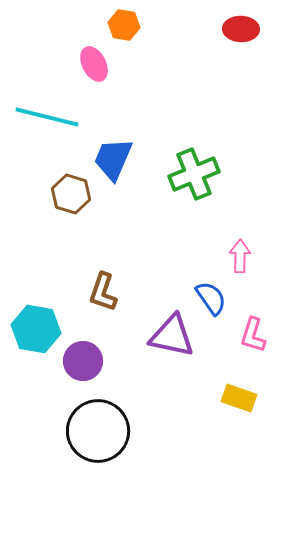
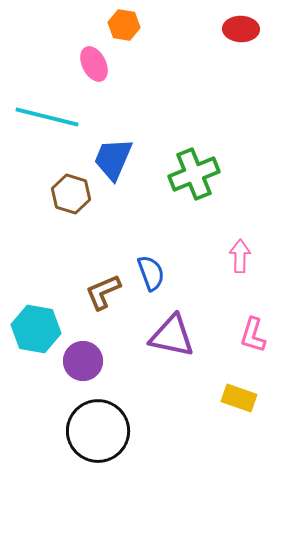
brown L-shape: rotated 48 degrees clockwise
blue semicircle: moved 60 px left, 25 px up; rotated 15 degrees clockwise
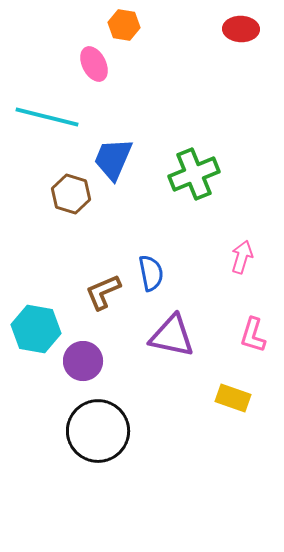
pink arrow: moved 2 px right, 1 px down; rotated 16 degrees clockwise
blue semicircle: rotated 9 degrees clockwise
yellow rectangle: moved 6 px left
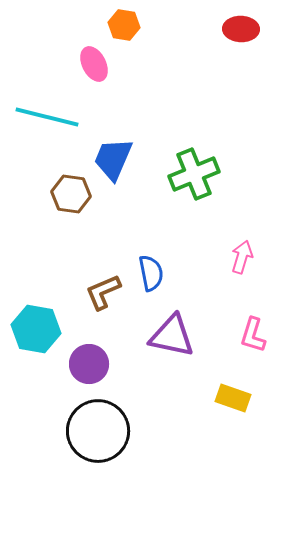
brown hexagon: rotated 9 degrees counterclockwise
purple circle: moved 6 px right, 3 px down
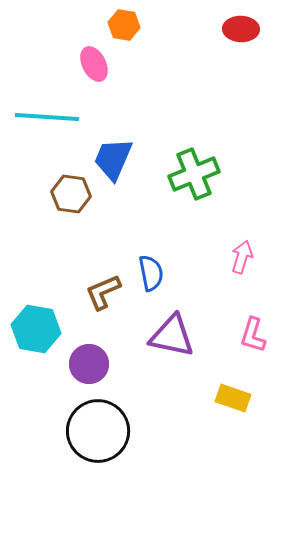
cyan line: rotated 10 degrees counterclockwise
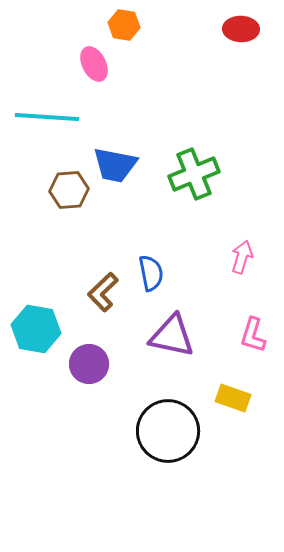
blue trapezoid: moved 2 px right, 6 px down; rotated 102 degrees counterclockwise
brown hexagon: moved 2 px left, 4 px up; rotated 12 degrees counterclockwise
brown L-shape: rotated 21 degrees counterclockwise
black circle: moved 70 px right
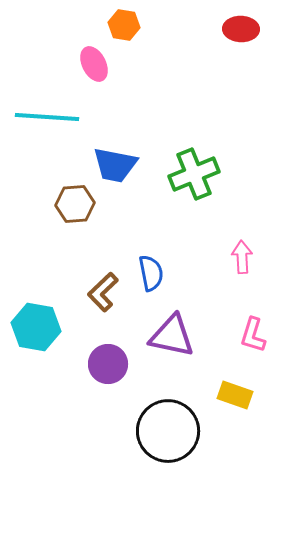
brown hexagon: moved 6 px right, 14 px down
pink arrow: rotated 20 degrees counterclockwise
cyan hexagon: moved 2 px up
purple circle: moved 19 px right
yellow rectangle: moved 2 px right, 3 px up
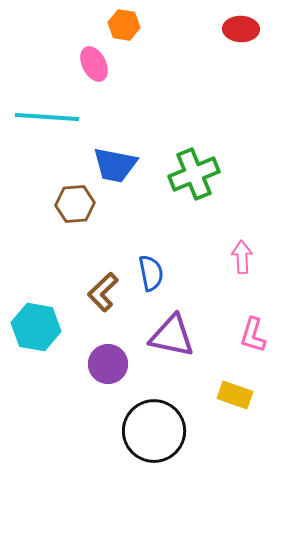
black circle: moved 14 px left
